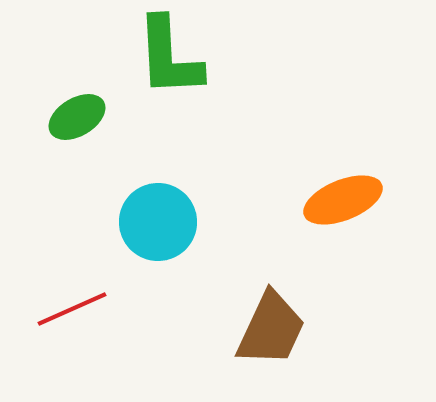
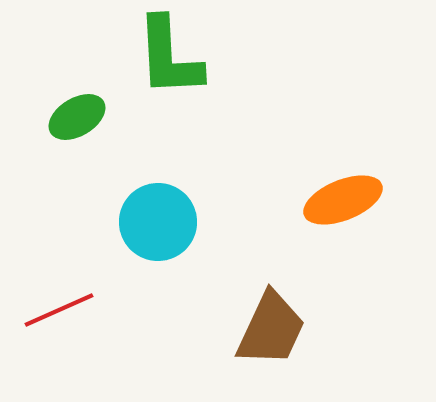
red line: moved 13 px left, 1 px down
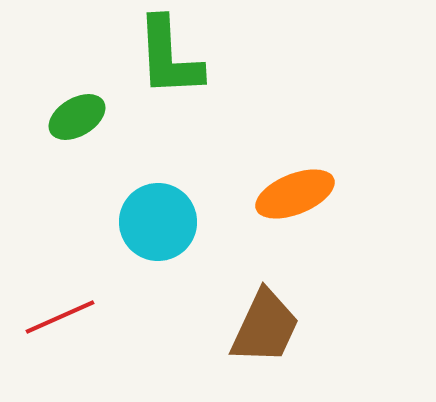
orange ellipse: moved 48 px left, 6 px up
red line: moved 1 px right, 7 px down
brown trapezoid: moved 6 px left, 2 px up
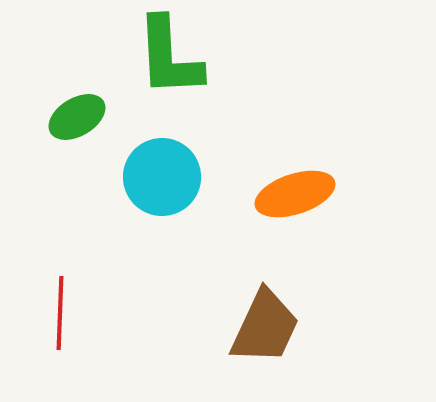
orange ellipse: rotated 4 degrees clockwise
cyan circle: moved 4 px right, 45 px up
red line: moved 4 px up; rotated 64 degrees counterclockwise
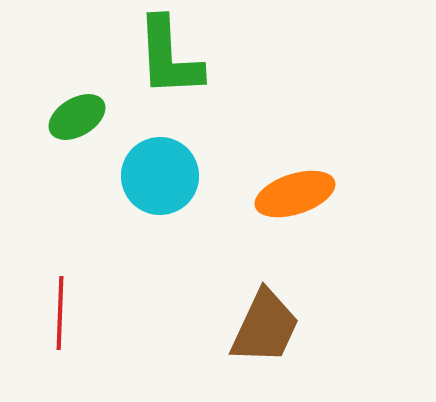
cyan circle: moved 2 px left, 1 px up
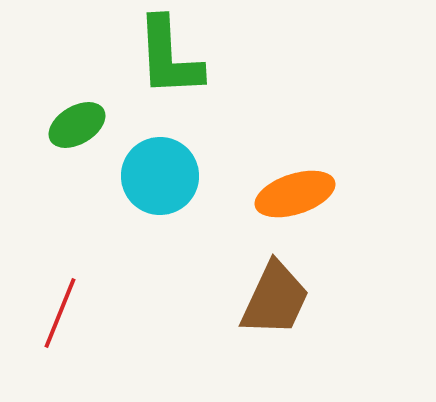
green ellipse: moved 8 px down
red line: rotated 20 degrees clockwise
brown trapezoid: moved 10 px right, 28 px up
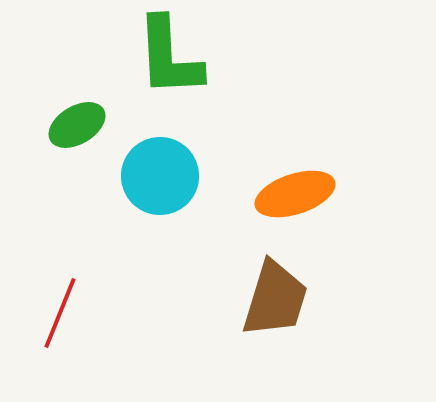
brown trapezoid: rotated 8 degrees counterclockwise
